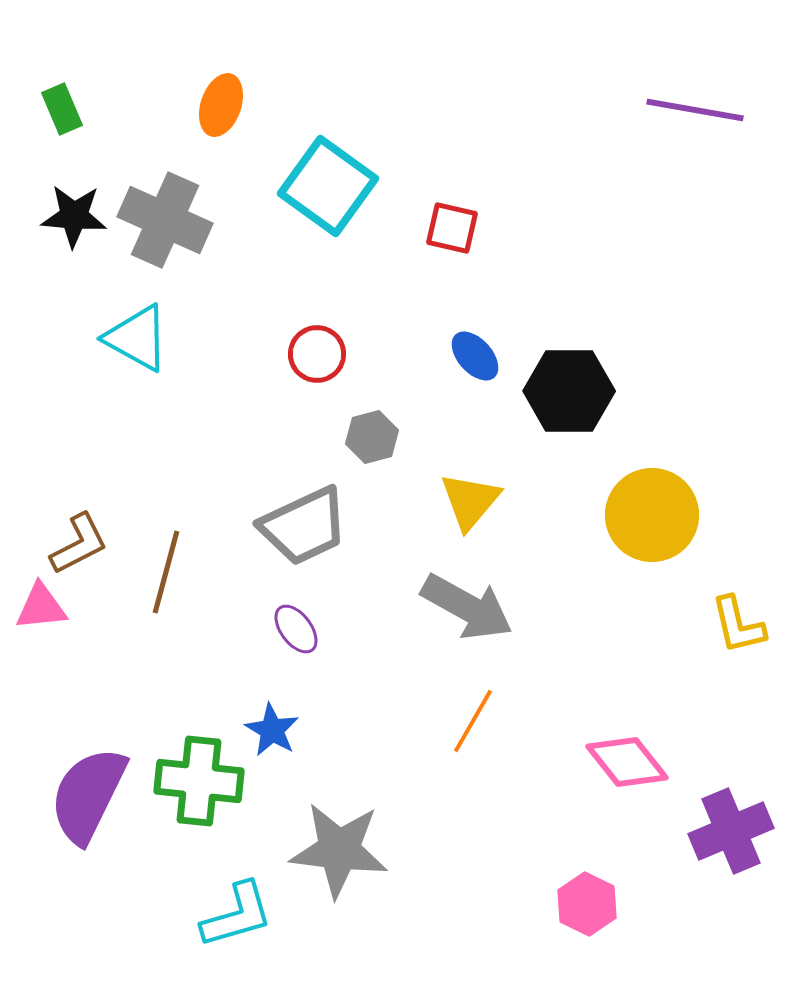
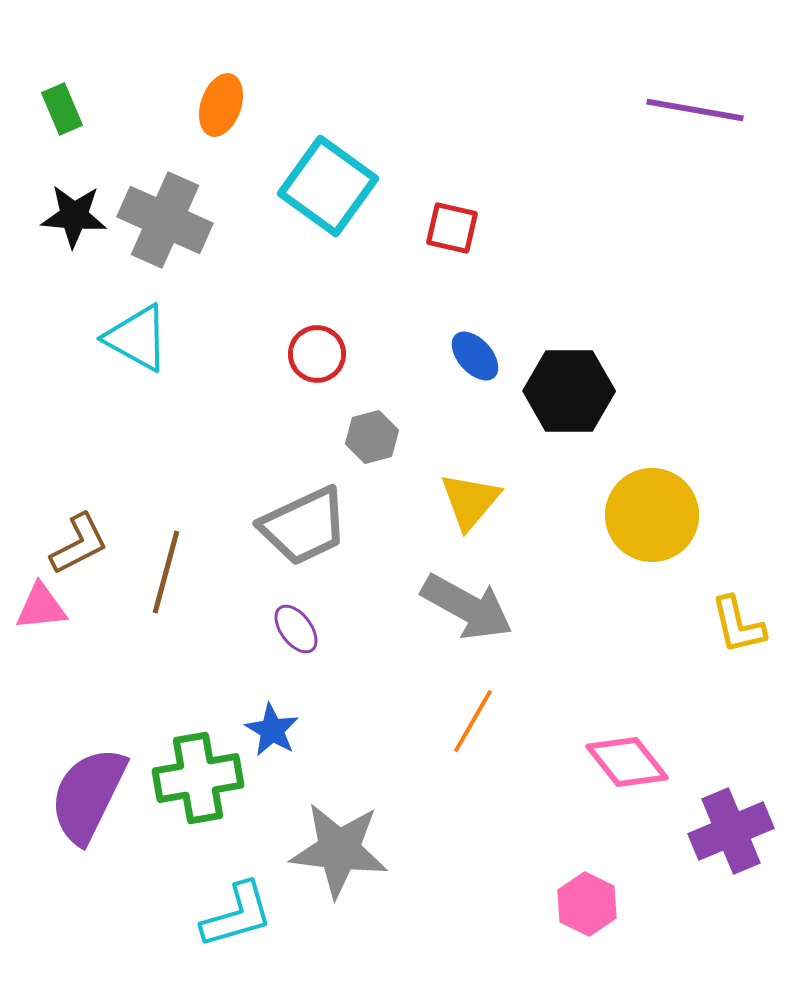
green cross: moved 1 px left, 3 px up; rotated 16 degrees counterclockwise
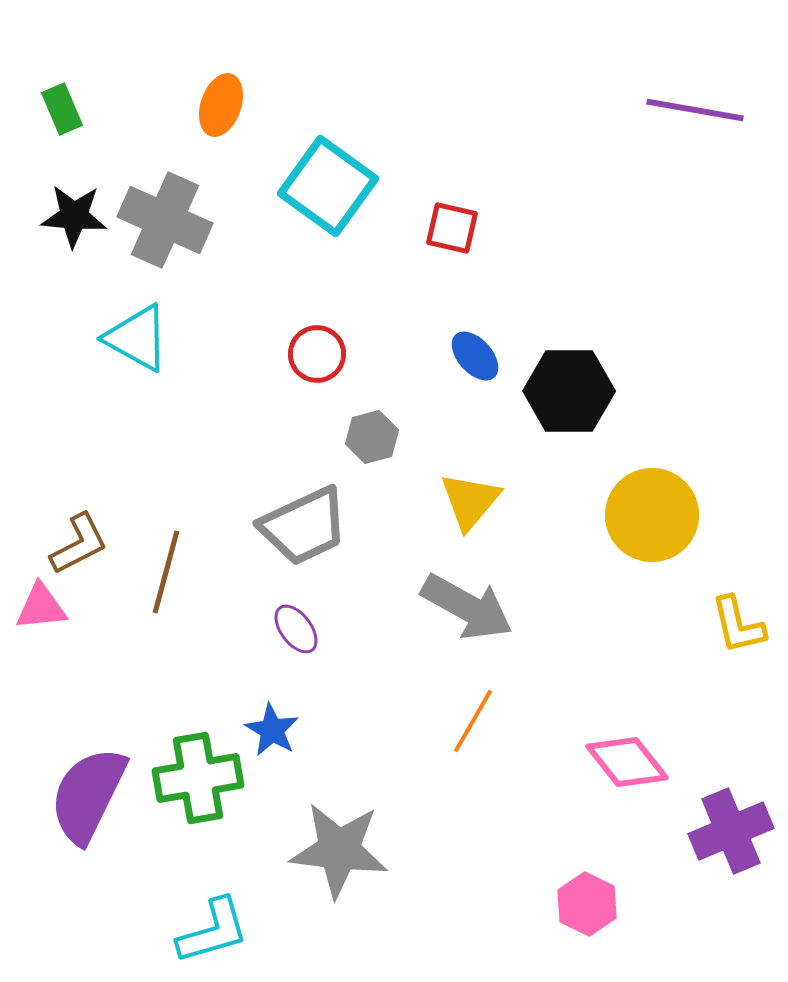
cyan L-shape: moved 24 px left, 16 px down
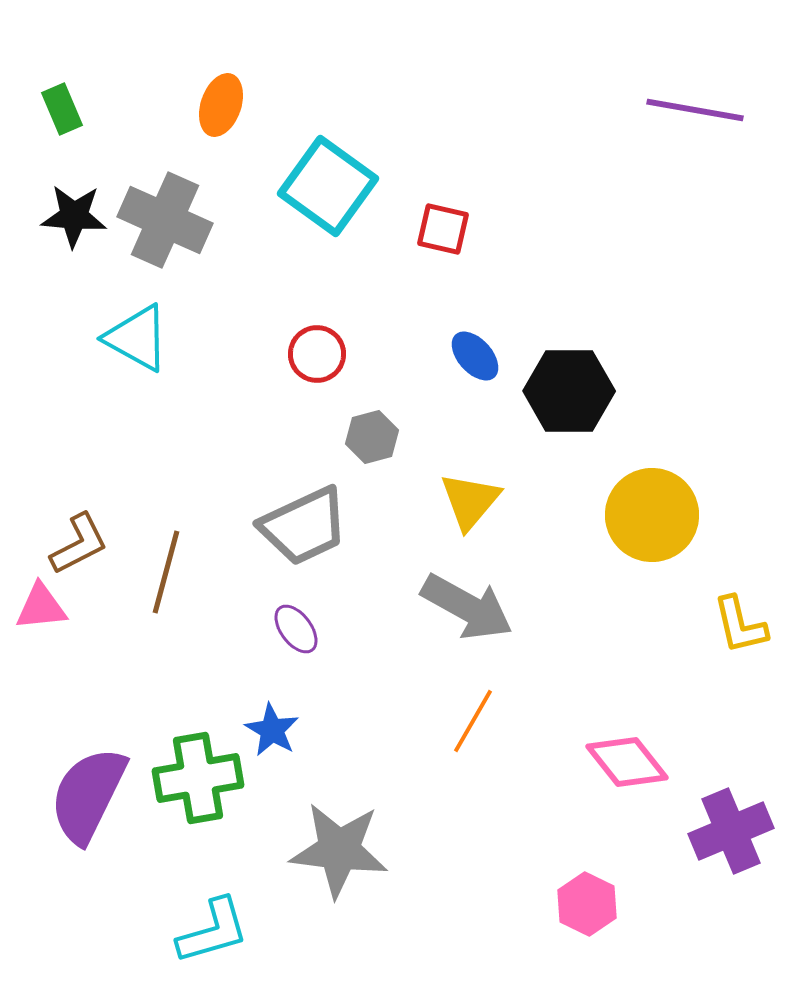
red square: moved 9 px left, 1 px down
yellow L-shape: moved 2 px right
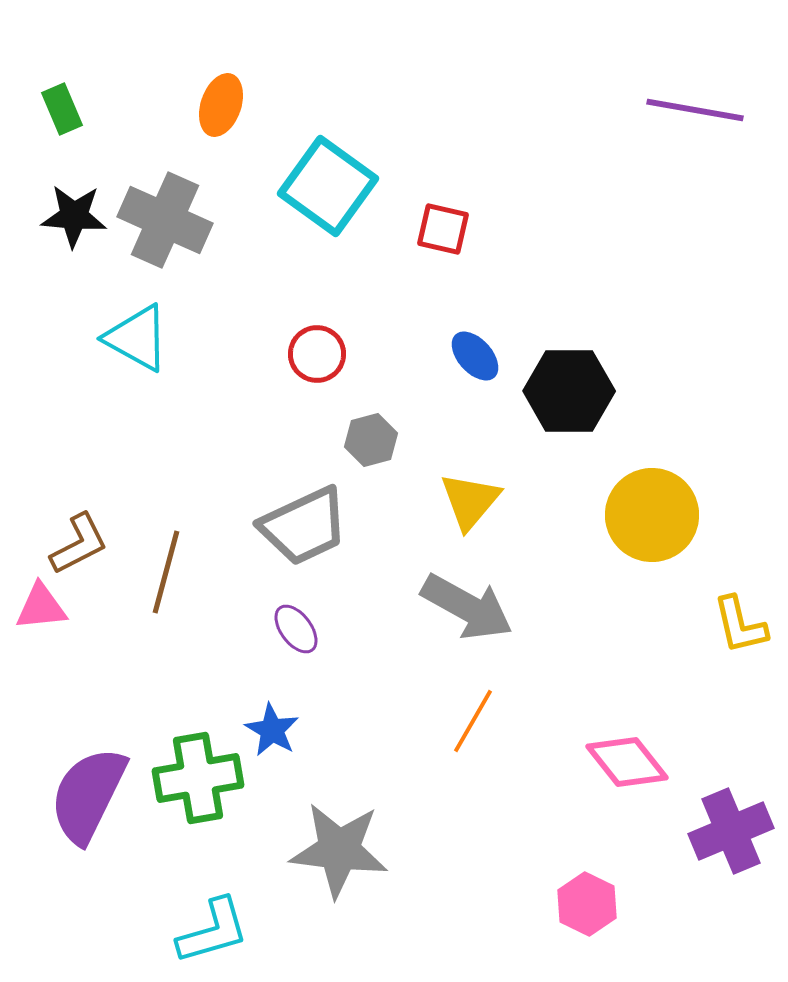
gray hexagon: moved 1 px left, 3 px down
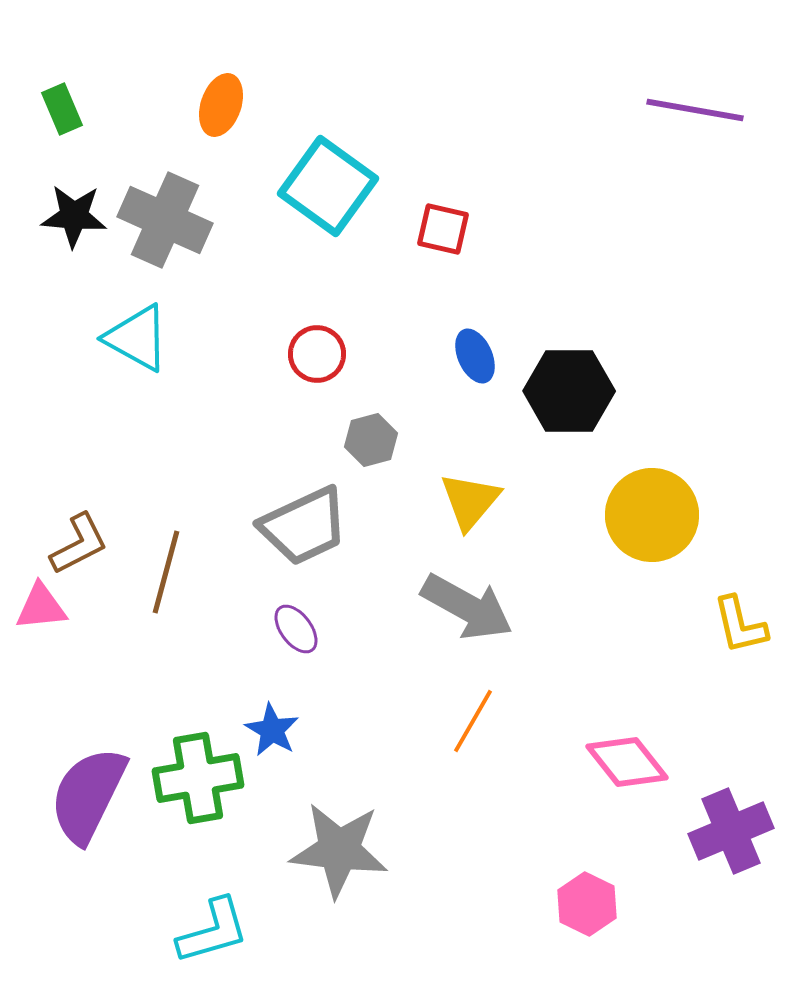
blue ellipse: rotated 18 degrees clockwise
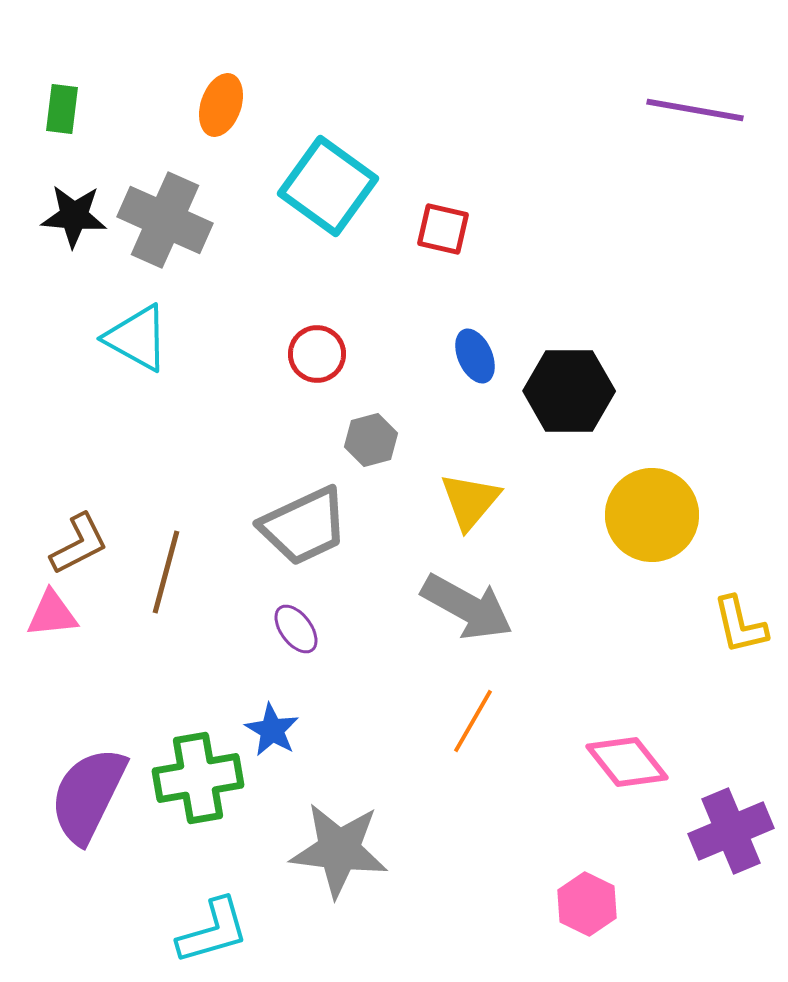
green rectangle: rotated 30 degrees clockwise
pink triangle: moved 11 px right, 7 px down
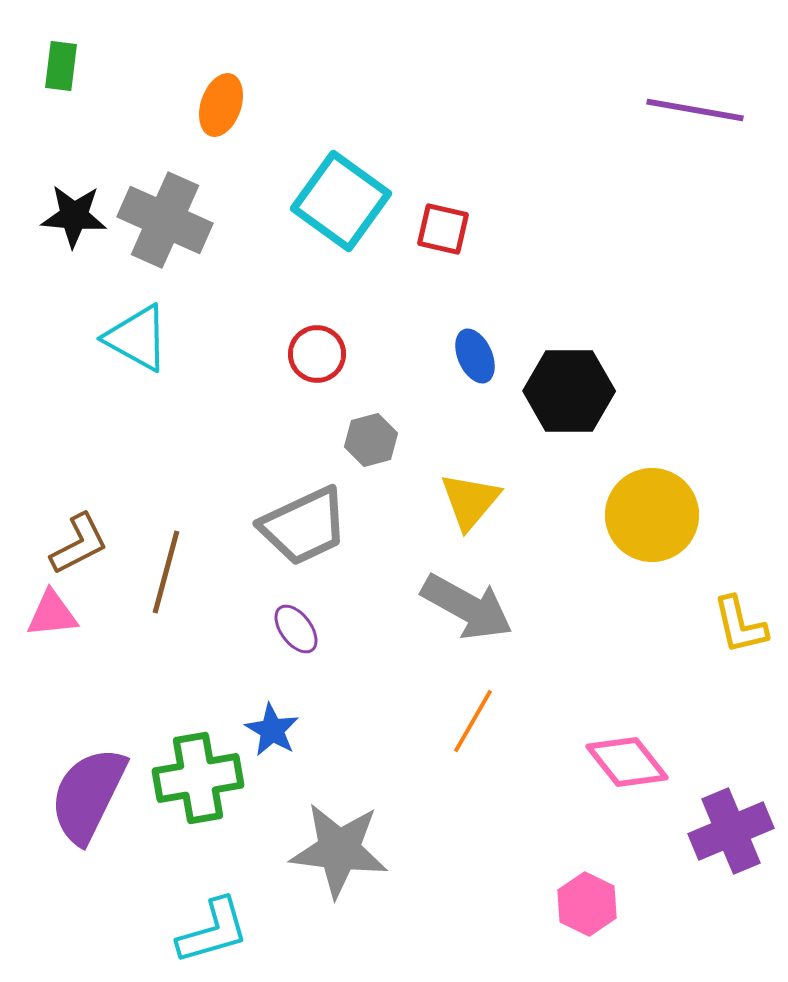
green rectangle: moved 1 px left, 43 px up
cyan square: moved 13 px right, 15 px down
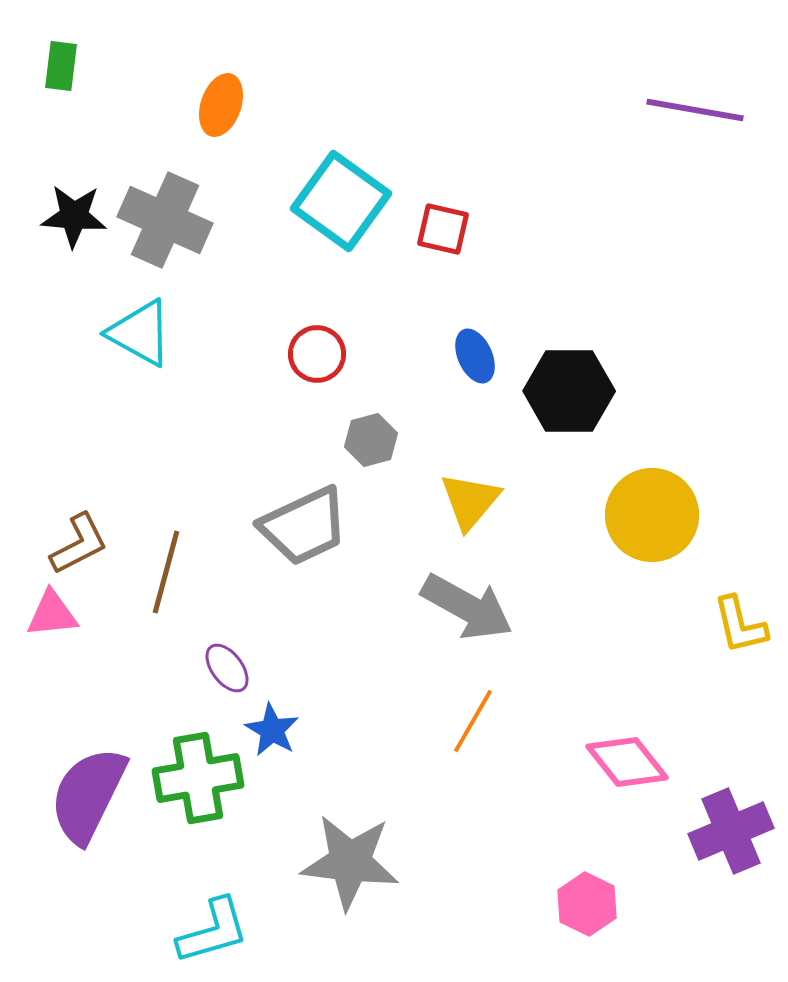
cyan triangle: moved 3 px right, 5 px up
purple ellipse: moved 69 px left, 39 px down
gray star: moved 11 px right, 12 px down
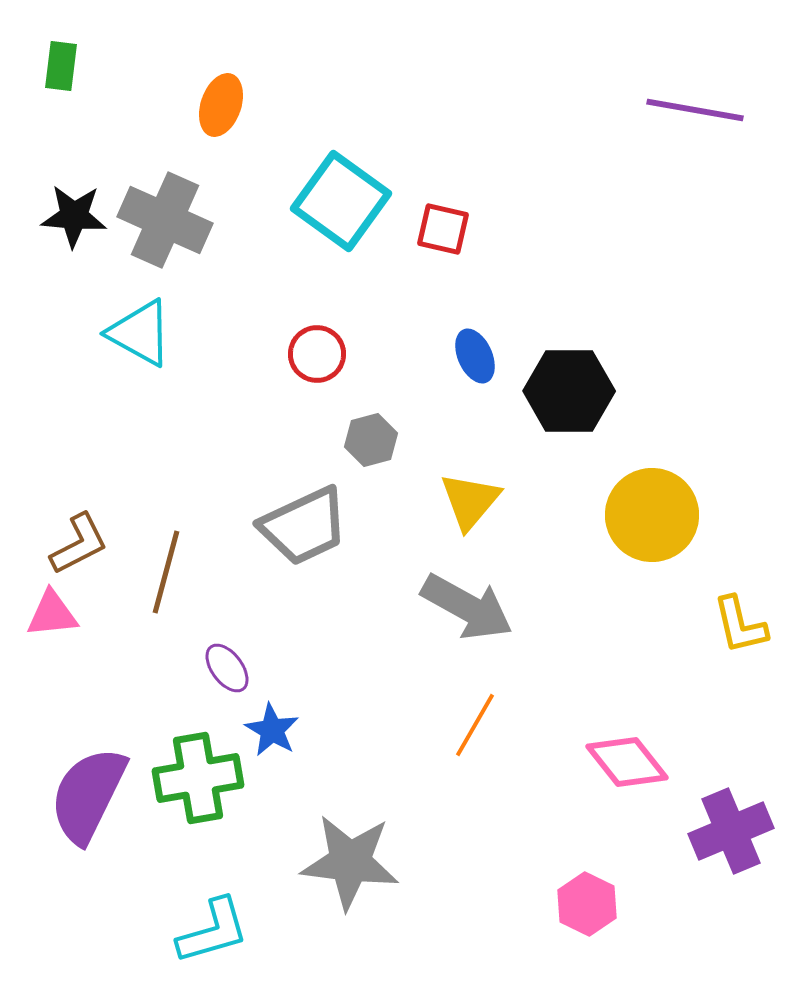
orange line: moved 2 px right, 4 px down
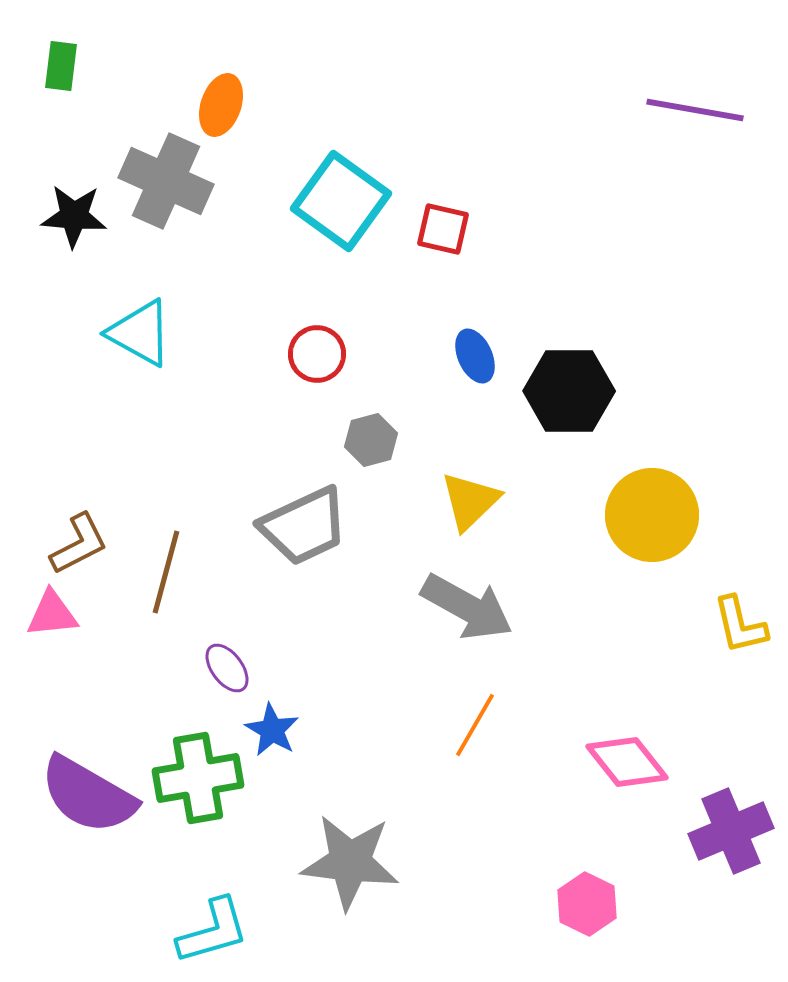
gray cross: moved 1 px right, 39 px up
yellow triangle: rotated 6 degrees clockwise
purple semicircle: rotated 86 degrees counterclockwise
